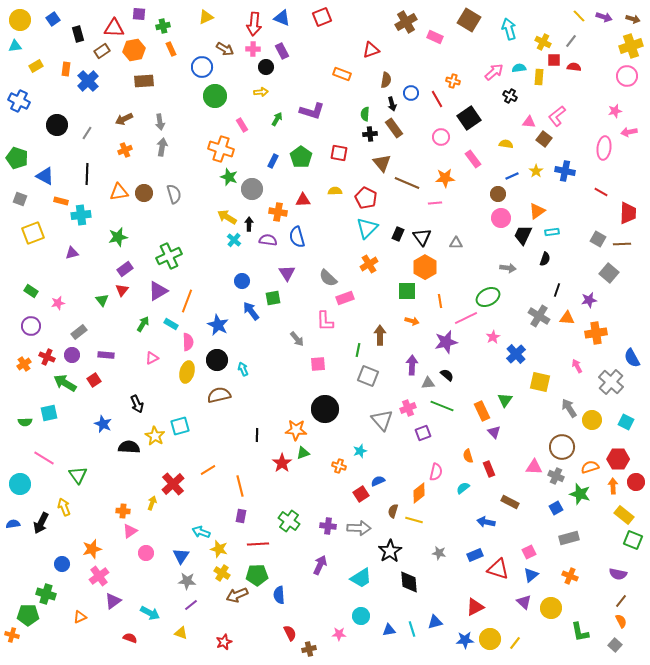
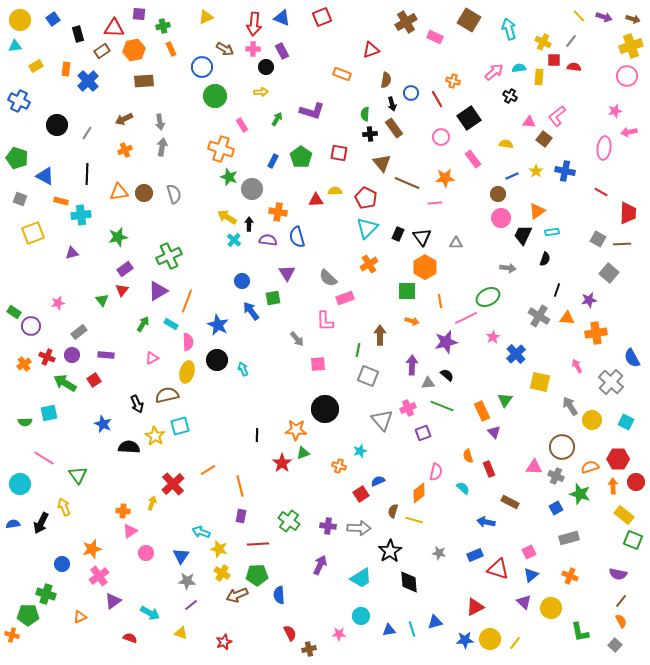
red triangle at (303, 200): moved 13 px right
green rectangle at (31, 291): moved 17 px left, 21 px down
brown semicircle at (219, 395): moved 52 px left
gray arrow at (569, 408): moved 1 px right, 2 px up
cyan semicircle at (463, 488): rotated 80 degrees clockwise
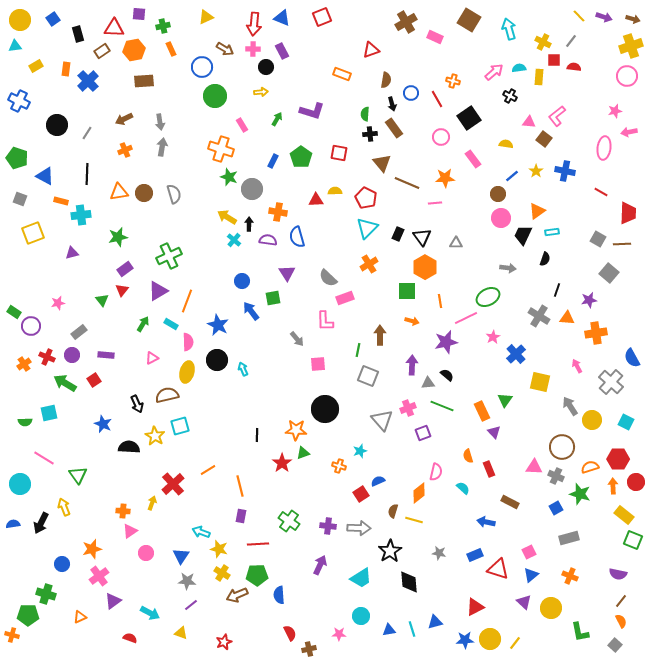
blue line at (512, 176): rotated 16 degrees counterclockwise
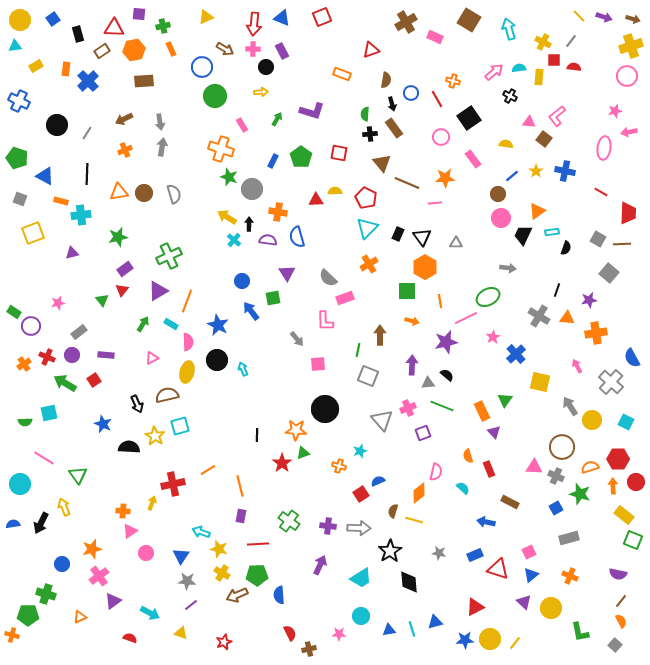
black semicircle at (545, 259): moved 21 px right, 11 px up
red cross at (173, 484): rotated 30 degrees clockwise
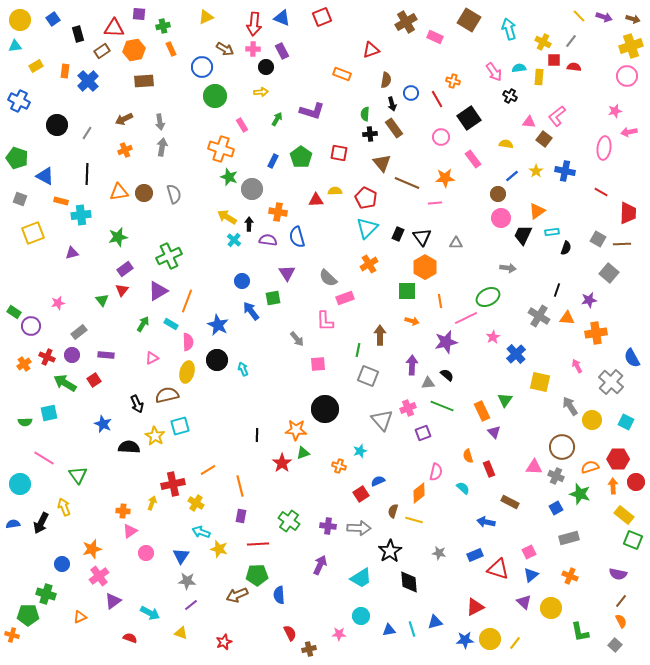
orange rectangle at (66, 69): moved 1 px left, 2 px down
pink arrow at (494, 72): rotated 96 degrees clockwise
yellow cross at (222, 573): moved 26 px left, 70 px up
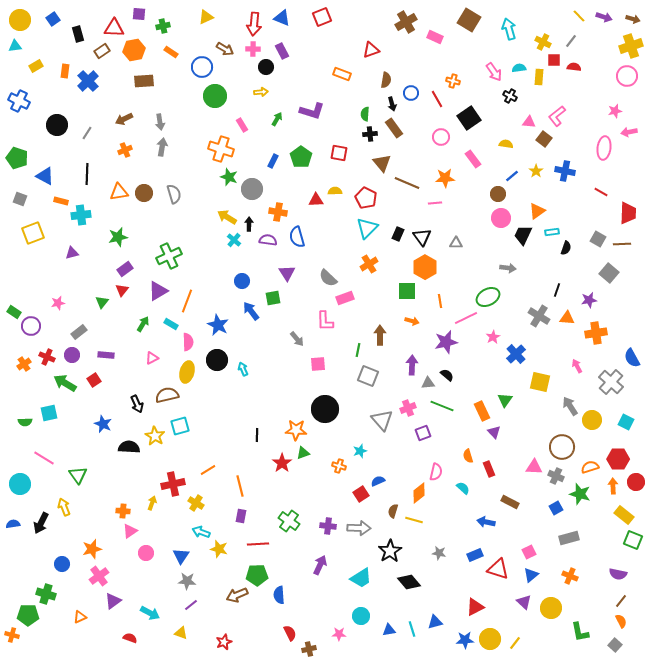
orange rectangle at (171, 49): moved 3 px down; rotated 32 degrees counterclockwise
green triangle at (102, 300): moved 2 px down; rotated 16 degrees clockwise
black diamond at (409, 582): rotated 35 degrees counterclockwise
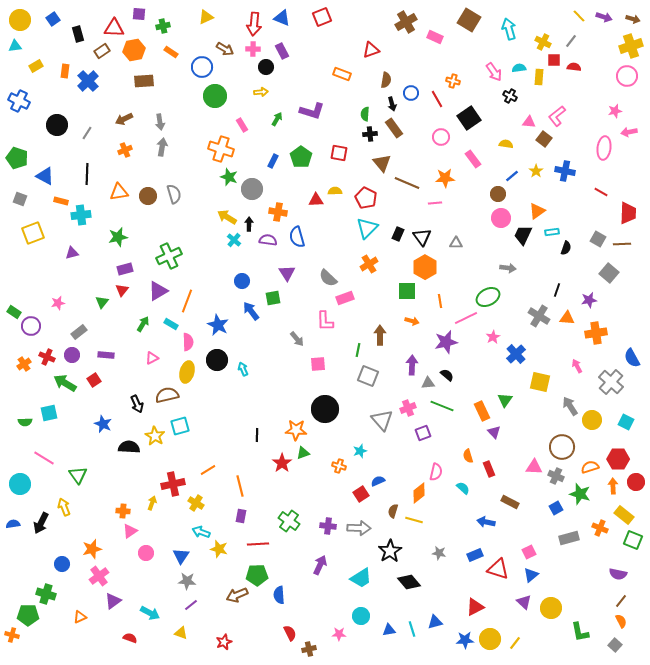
brown circle at (144, 193): moved 4 px right, 3 px down
purple rectangle at (125, 269): rotated 21 degrees clockwise
orange cross at (570, 576): moved 30 px right, 48 px up
